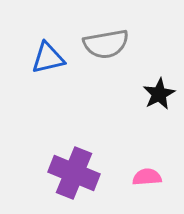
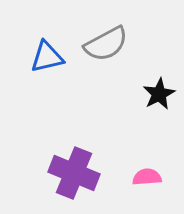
gray semicircle: rotated 18 degrees counterclockwise
blue triangle: moved 1 px left, 1 px up
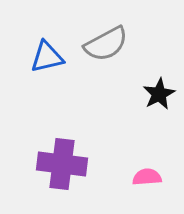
purple cross: moved 12 px left, 9 px up; rotated 15 degrees counterclockwise
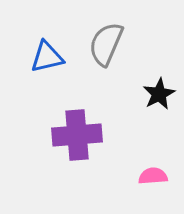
gray semicircle: rotated 141 degrees clockwise
purple cross: moved 15 px right, 29 px up; rotated 12 degrees counterclockwise
pink semicircle: moved 6 px right, 1 px up
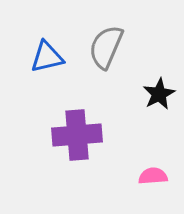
gray semicircle: moved 3 px down
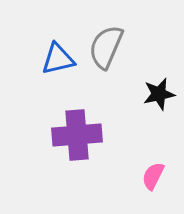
blue triangle: moved 11 px right, 2 px down
black star: rotated 16 degrees clockwise
pink semicircle: rotated 60 degrees counterclockwise
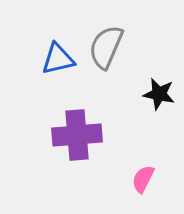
black star: rotated 24 degrees clockwise
pink semicircle: moved 10 px left, 3 px down
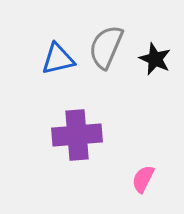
black star: moved 4 px left, 35 px up; rotated 12 degrees clockwise
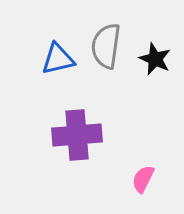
gray semicircle: moved 1 px up; rotated 15 degrees counterclockwise
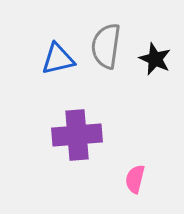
pink semicircle: moved 8 px left; rotated 12 degrees counterclockwise
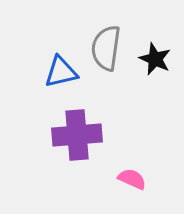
gray semicircle: moved 2 px down
blue triangle: moved 3 px right, 13 px down
pink semicircle: moved 3 px left; rotated 100 degrees clockwise
